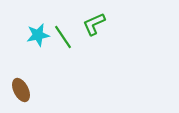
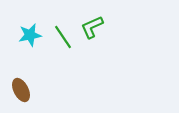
green L-shape: moved 2 px left, 3 px down
cyan star: moved 8 px left
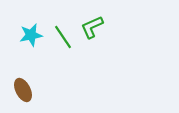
cyan star: moved 1 px right
brown ellipse: moved 2 px right
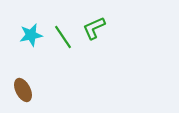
green L-shape: moved 2 px right, 1 px down
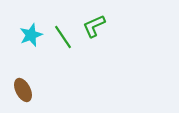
green L-shape: moved 2 px up
cyan star: rotated 10 degrees counterclockwise
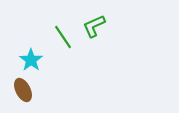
cyan star: moved 25 px down; rotated 15 degrees counterclockwise
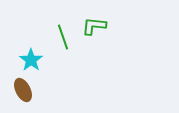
green L-shape: rotated 30 degrees clockwise
green line: rotated 15 degrees clockwise
